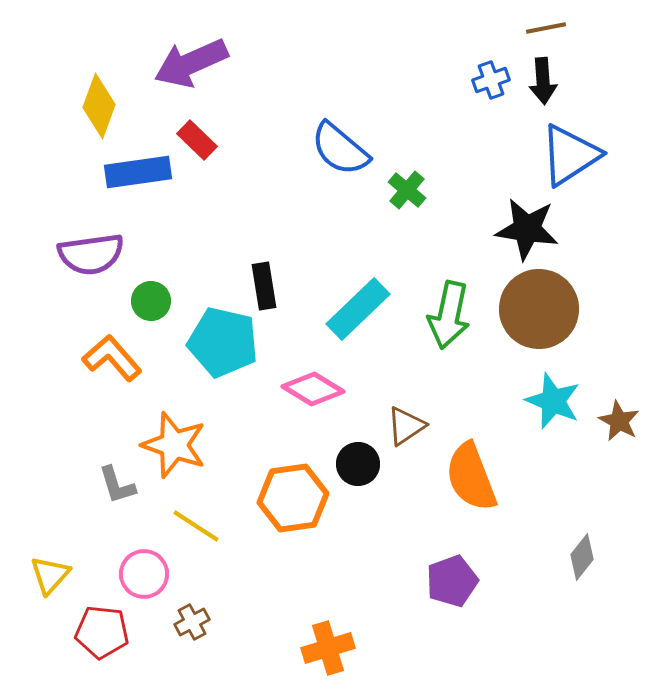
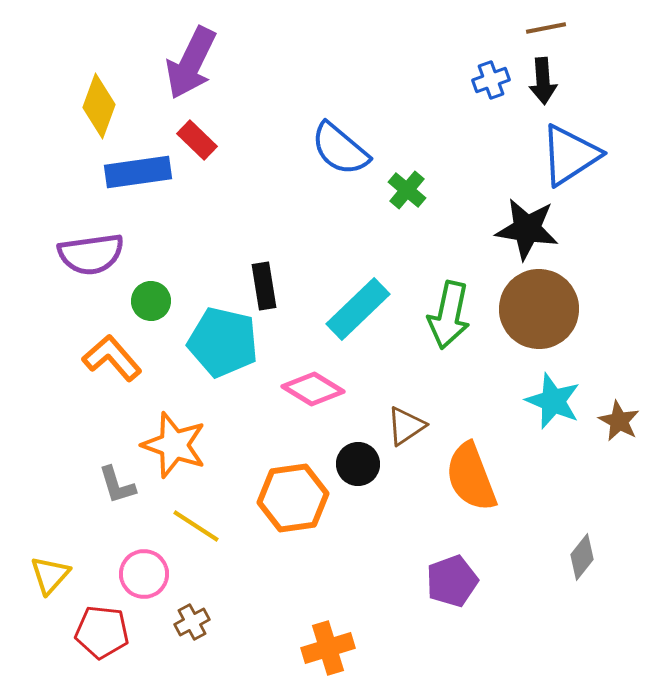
purple arrow: rotated 40 degrees counterclockwise
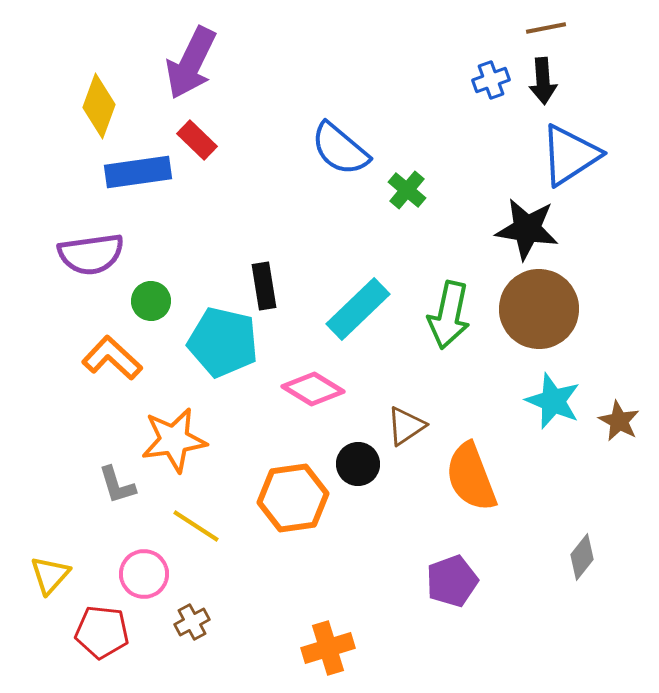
orange L-shape: rotated 6 degrees counterclockwise
orange star: moved 5 px up; rotated 28 degrees counterclockwise
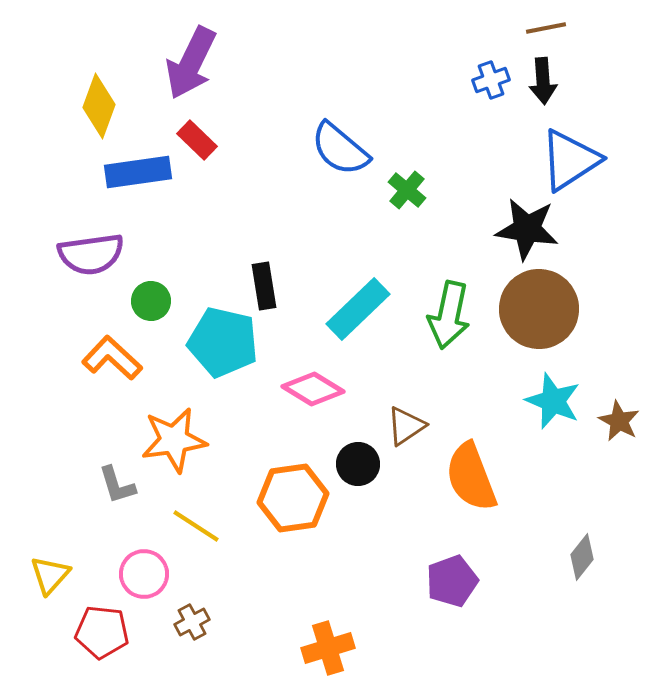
blue triangle: moved 5 px down
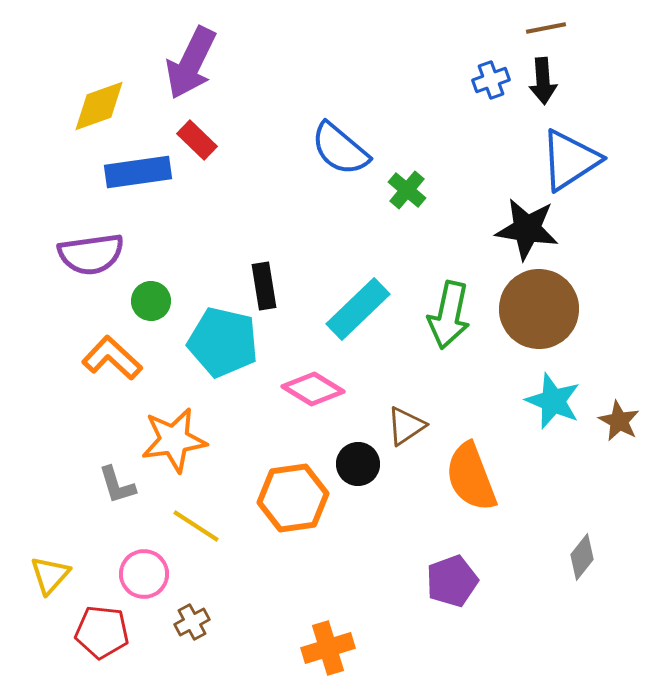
yellow diamond: rotated 50 degrees clockwise
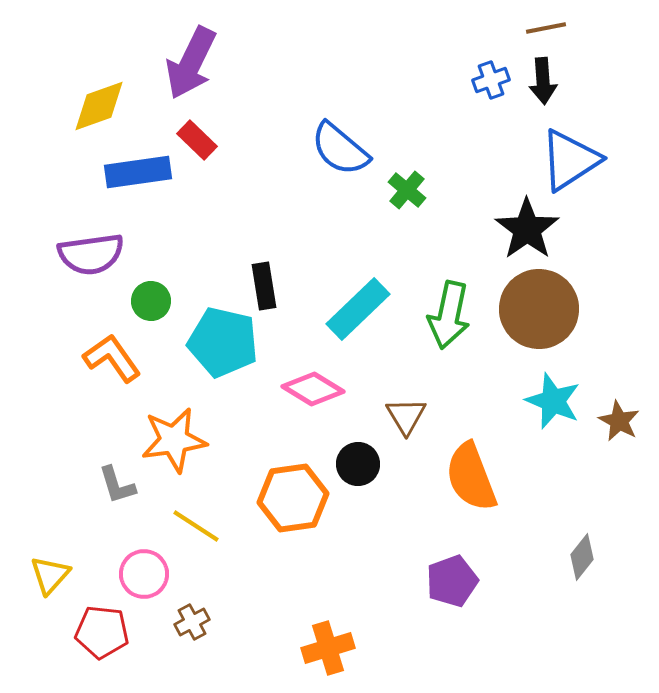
black star: rotated 28 degrees clockwise
orange L-shape: rotated 12 degrees clockwise
brown triangle: moved 10 px up; rotated 27 degrees counterclockwise
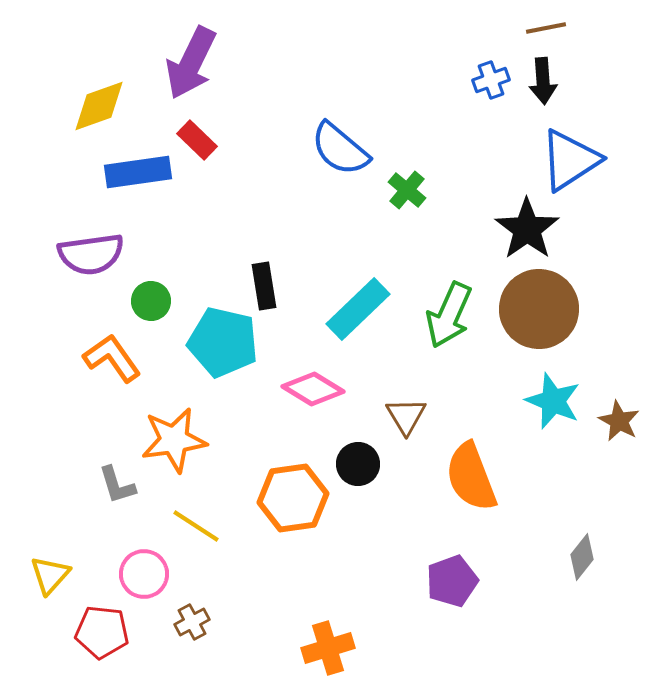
green arrow: rotated 12 degrees clockwise
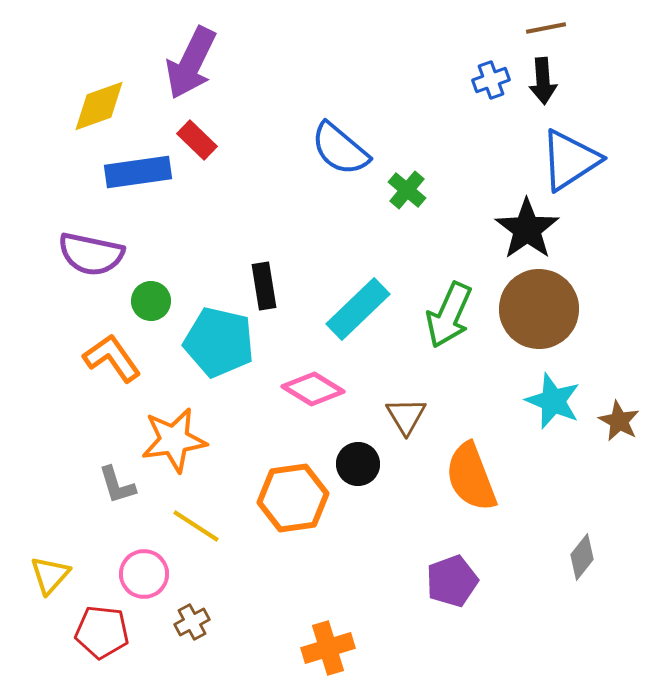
purple semicircle: rotated 20 degrees clockwise
cyan pentagon: moved 4 px left
